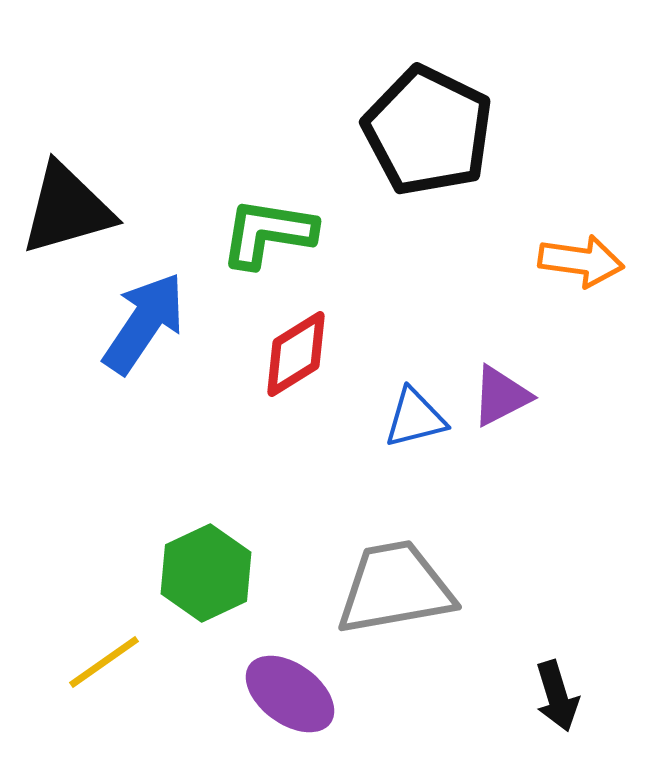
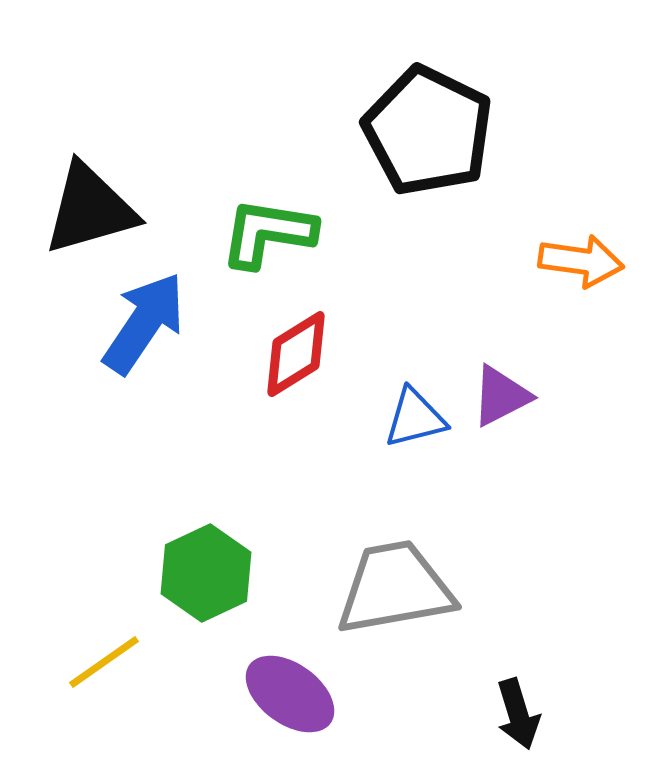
black triangle: moved 23 px right
black arrow: moved 39 px left, 18 px down
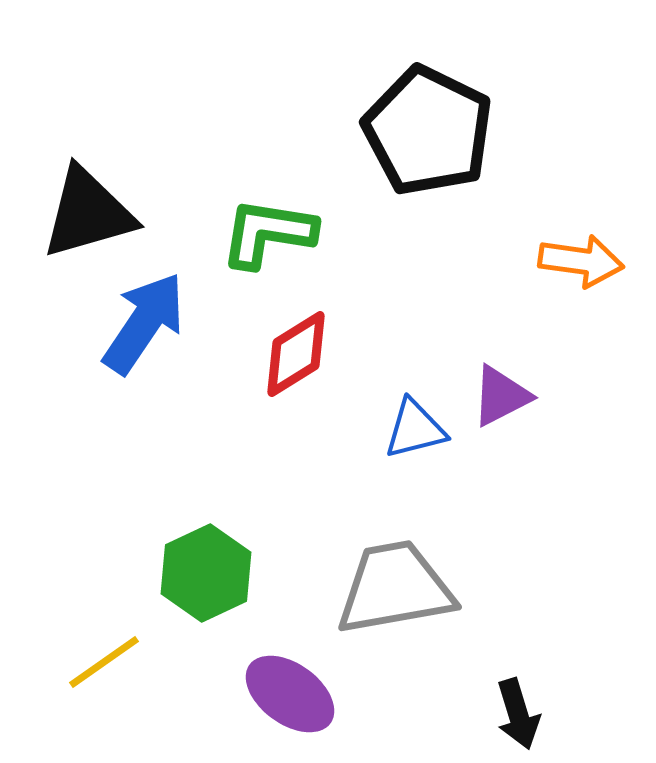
black triangle: moved 2 px left, 4 px down
blue triangle: moved 11 px down
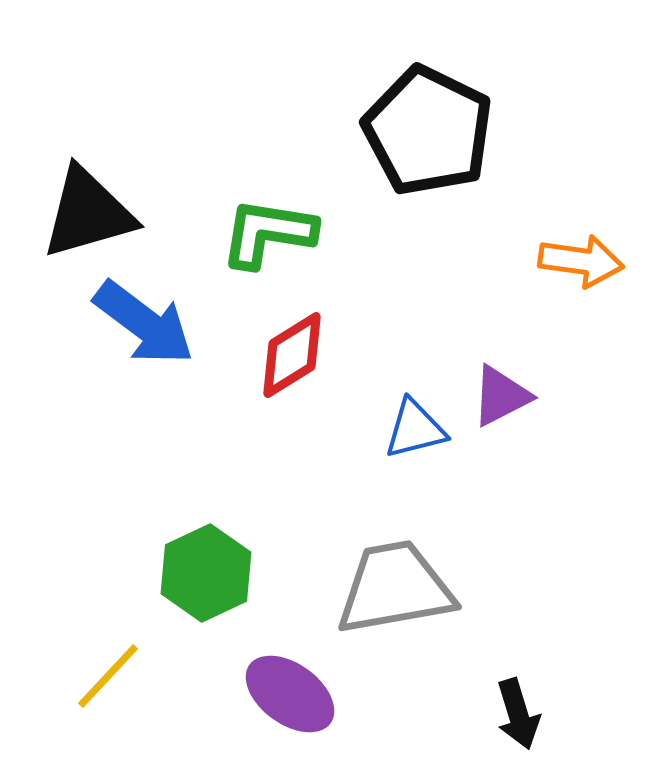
blue arrow: rotated 93 degrees clockwise
red diamond: moved 4 px left, 1 px down
yellow line: moved 4 px right, 14 px down; rotated 12 degrees counterclockwise
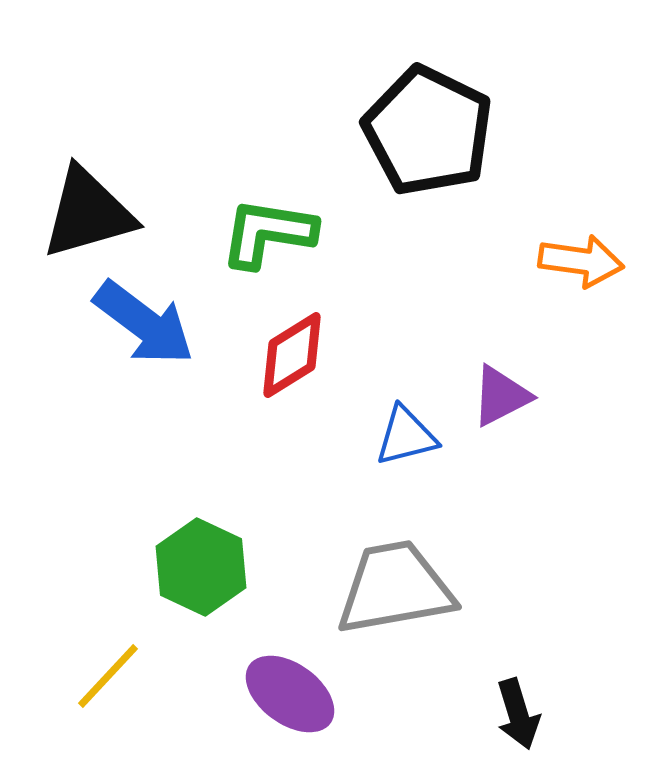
blue triangle: moved 9 px left, 7 px down
green hexagon: moved 5 px left, 6 px up; rotated 10 degrees counterclockwise
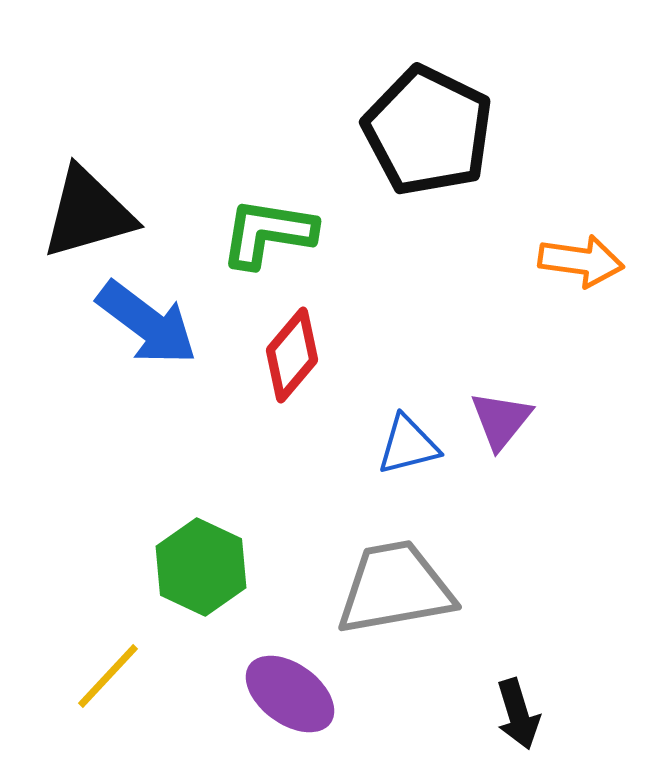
blue arrow: moved 3 px right
red diamond: rotated 18 degrees counterclockwise
purple triangle: moved 24 px down; rotated 24 degrees counterclockwise
blue triangle: moved 2 px right, 9 px down
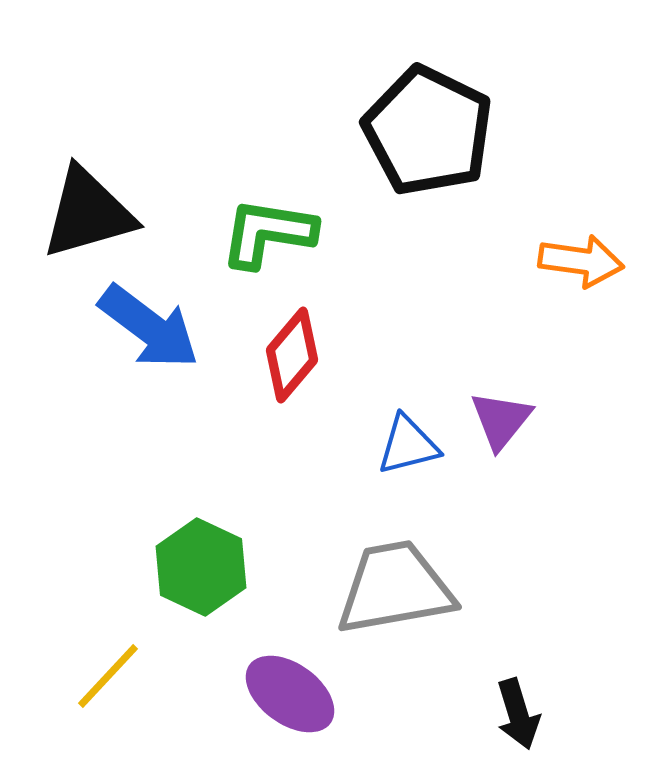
blue arrow: moved 2 px right, 4 px down
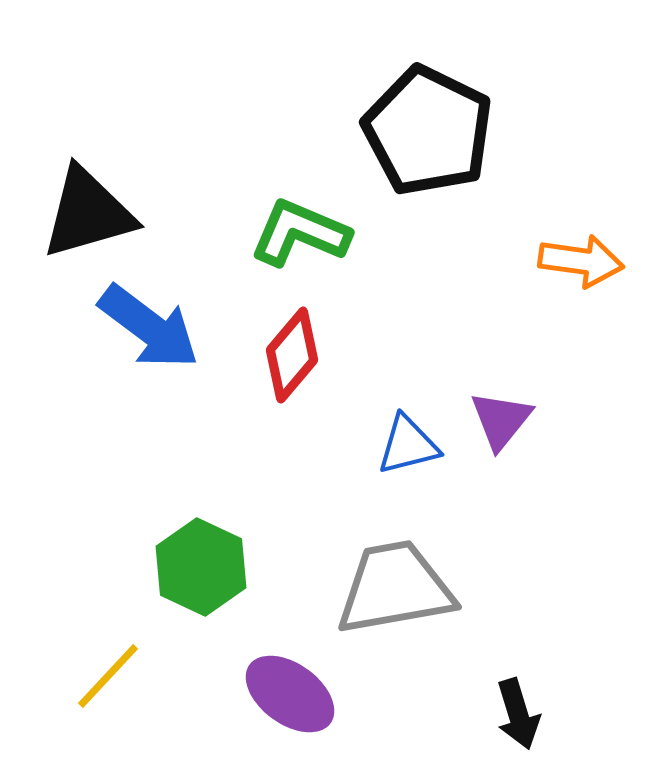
green L-shape: moved 32 px right; rotated 14 degrees clockwise
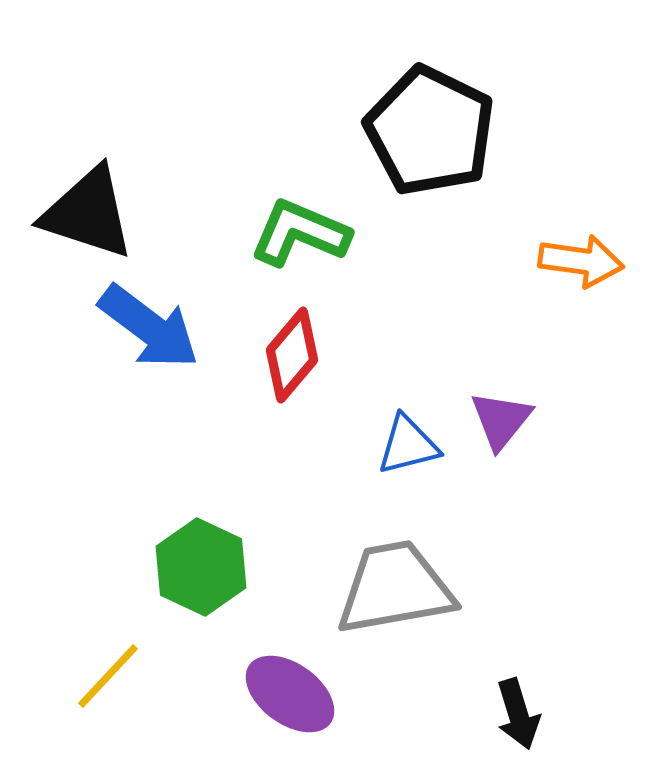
black pentagon: moved 2 px right
black triangle: rotated 34 degrees clockwise
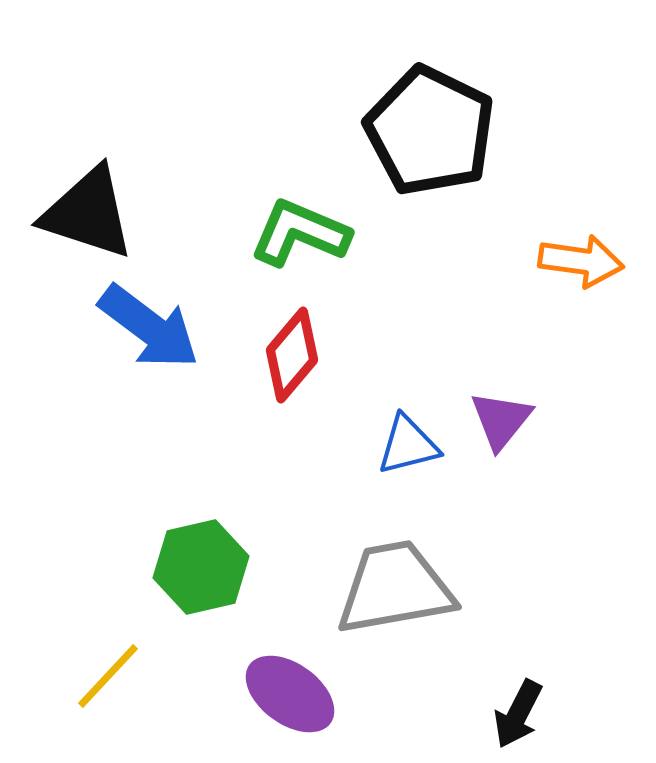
green hexagon: rotated 22 degrees clockwise
black arrow: rotated 44 degrees clockwise
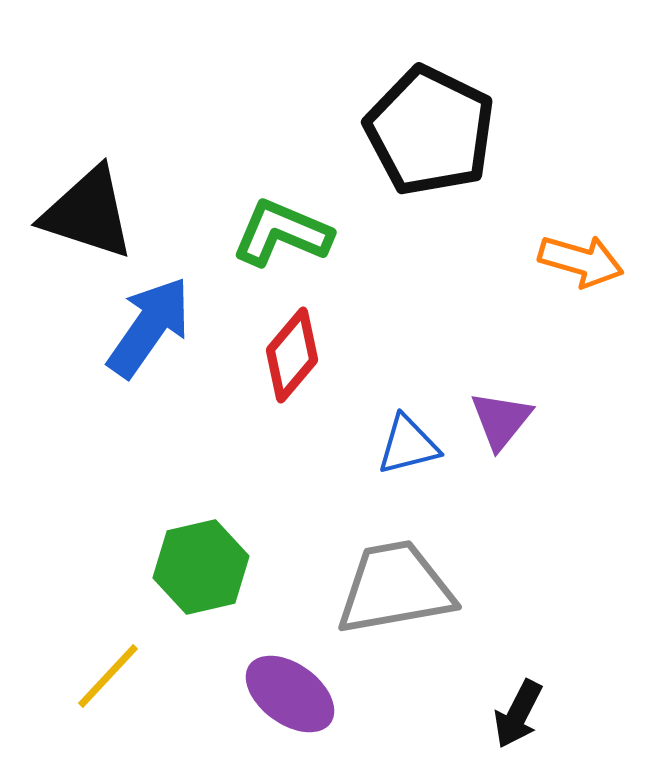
green L-shape: moved 18 px left
orange arrow: rotated 8 degrees clockwise
blue arrow: rotated 92 degrees counterclockwise
